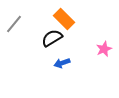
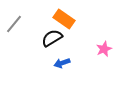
orange rectangle: rotated 10 degrees counterclockwise
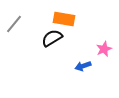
orange rectangle: rotated 25 degrees counterclockwise
blue arrow: moved 21 px right, 3 px down
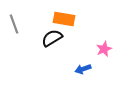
gray line: rotated 60 degrees counterclockwise
blue arrow: moved 3 px down
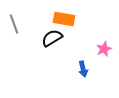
blue arrow: rotated 84 degrees counterclockwise
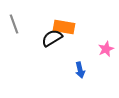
orange rectangle: moved 8 px down
pink star: moved 2 px right
blue arrow: moved 3 px left, 1 px down
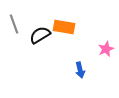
black semicircle: moved 12 px left, 3 px up
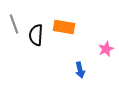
black semicircle: moved 4 px left; rotated 55 degrees counterclockwise
